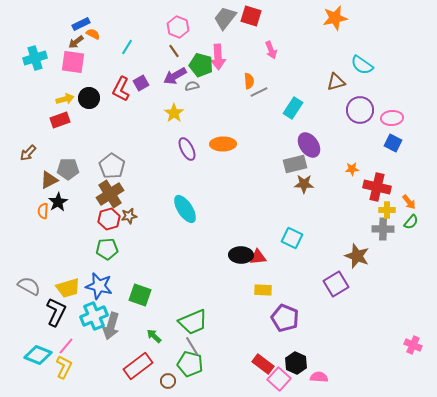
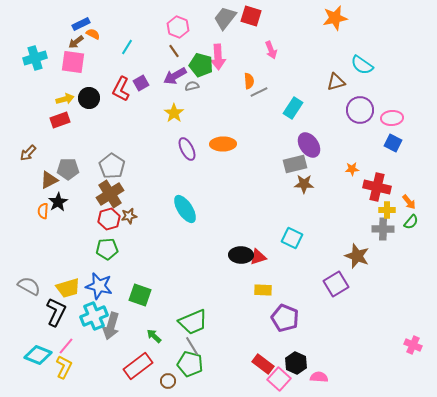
red triangle at (258, 257): rotated 12 degrees counterclockwise
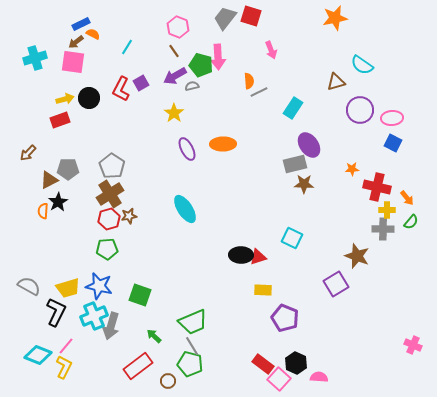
orange arrow at (409, 202): moved 2 px left, 4 px up
